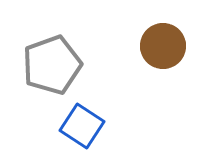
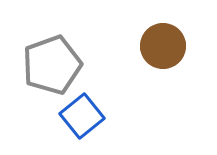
blue square: moved 10 px up; rotated 18 degrees clockwise
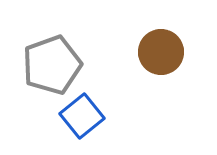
brown circle: moved 2 px left, 6 px down
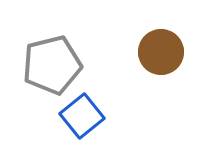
gray pentagon: rotated 6 degrees clockwise
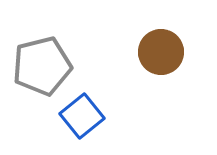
gray pentagon: moved 10 px left, 1 px down
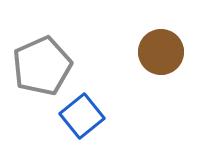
gray pentagon: rotated 10 degrees counterclockwise
